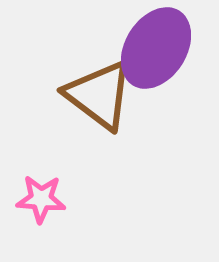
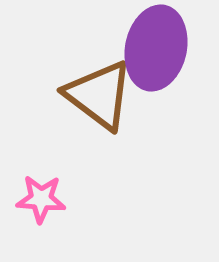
purple ellipse: rotated 20 degrees counterclockwise
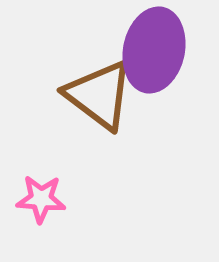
purple ellipse: moved 2 px left, 2 px down
